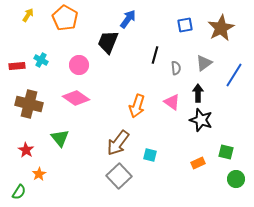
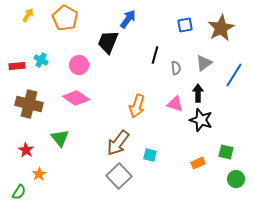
pink triangle: moved 3 px right, 2 px down; rotated 18 degrees counterclockwise
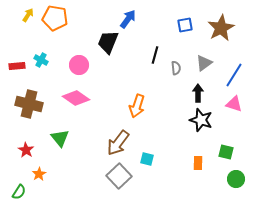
orange pentagon: moved 10 px left; rotated 20 degrees counterclockwise
pink triangle: moved 59 px right
cyan square: moved 3 px left, 4 px down
orange rectangle: rotated 64 degrees counterclockwise
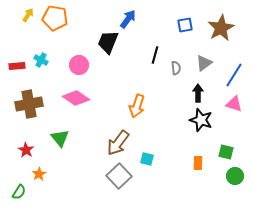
brown cross: rotated 24 degrees counterclockwise
green circle: moved 1 px left, 3 px up
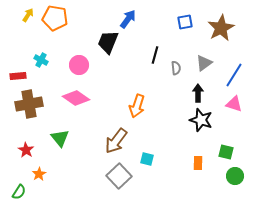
blue square: moved 3 px up
red rectangle: moved 1 px right, 10 px down
brown arrow: moved 2 px left, 2 px up
